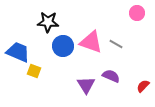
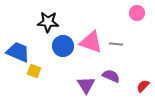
gray line: rotated 24 degrees counterclockwise
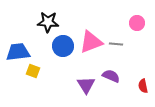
pink circle: moved 10 px down
pink triangle: rotated 40 degrees counterclockwise
blue trapezoid: rotated 30 degrees counterclockwise
yellow square: moved 1 px left
red semicircle: rotated 56 degrees counterclockwise
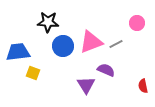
gray line: rotated 32 degrees counterclockwise
yellow square: moved 2 px down
purple semicircle: moved 5 px left, 6 px up
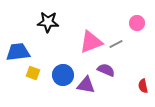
blue circle: moved 29 px down
purple triangle: rotated 48 degrees counterclockwise
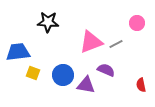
red semicircle: moved 2 px left, 1 px up
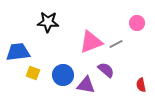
purple semicircle: rotated 18 degrees clockwise
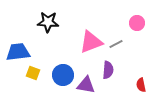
purple semicircle: moved 2 px right; rotated 54 degrees clockwise
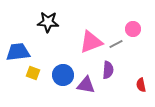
pink circle: moved 4 px left, 6 px down
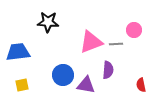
pink circle: moved 1 px right, 1 px down
gray line: rotated 24 degrees clockwise
yellow square: moved 11 px left, 12 px down; rotated 32 degrees counterclockwise
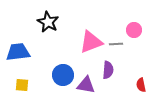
black star: rotated 25 degrees clockwise
yellow square: rotated 16 degrees clockwise
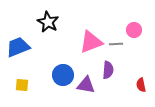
blue trapezoid: moved 5 px up; rotated 15 degrees counterclockwise
